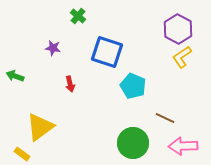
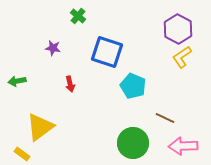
green arrow: moved 2 px right, 5 px down; rotated 30 degrees counterclockwise
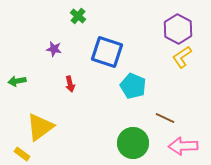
purple star: moved 1 px right, 1 px down
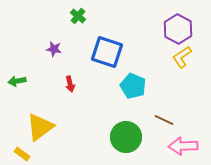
brown line: moved 1 px left, 2 px down
green circle: moved 7 px left, 6 px up
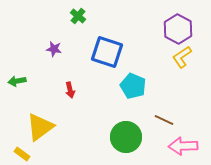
red arrow: moved 6 px down
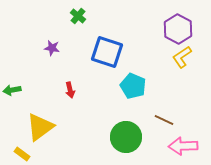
purple star: moved 2 px left, 1 px up
green arrow: moved 5 px left, 9 px down
